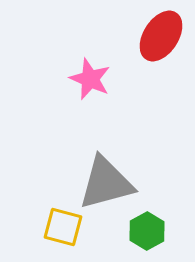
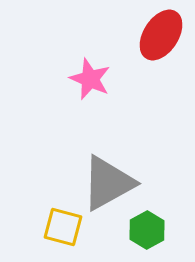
red ellipse: moved 1 px up
gray triangle: moved 2 px right; rotated 14 degrees counterclockwise
green hexagon: moved 1 px up
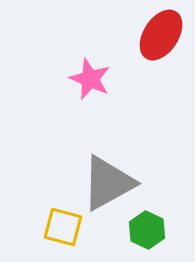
green hexagon: rotated 6 degrees counterclockwise
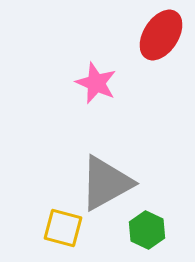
pink star: moved 6 px right, 4 px down
gray triangle: moved 2 px left
yellow square: moved 1 px down
